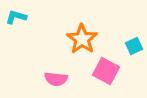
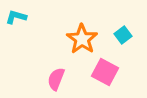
cyan square: moved 11 px left, 11 px up; rotated 12 degrees counterclockwise
pink square: moved 1 px left, 1 px down
pink semicircle: rotated 105 degrees clockwise
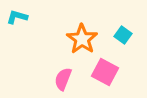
cyan L-shape: moved 1 px right
cyan square: rotated 18 degrees counterclockwise
pink semicircle: moved 7 px right
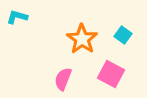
pink square: moved 6 px right, 2 px down
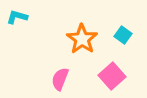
pink square: moved 1 px right, 2 px down; rotated 20 degrees clockwise
pink semicircle: moved 3 px left
